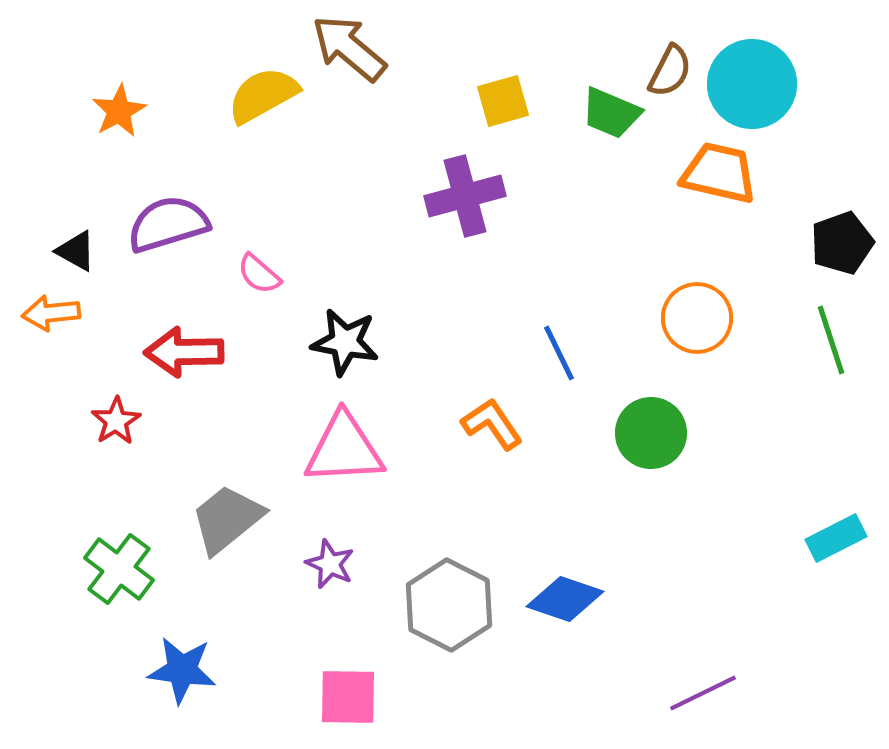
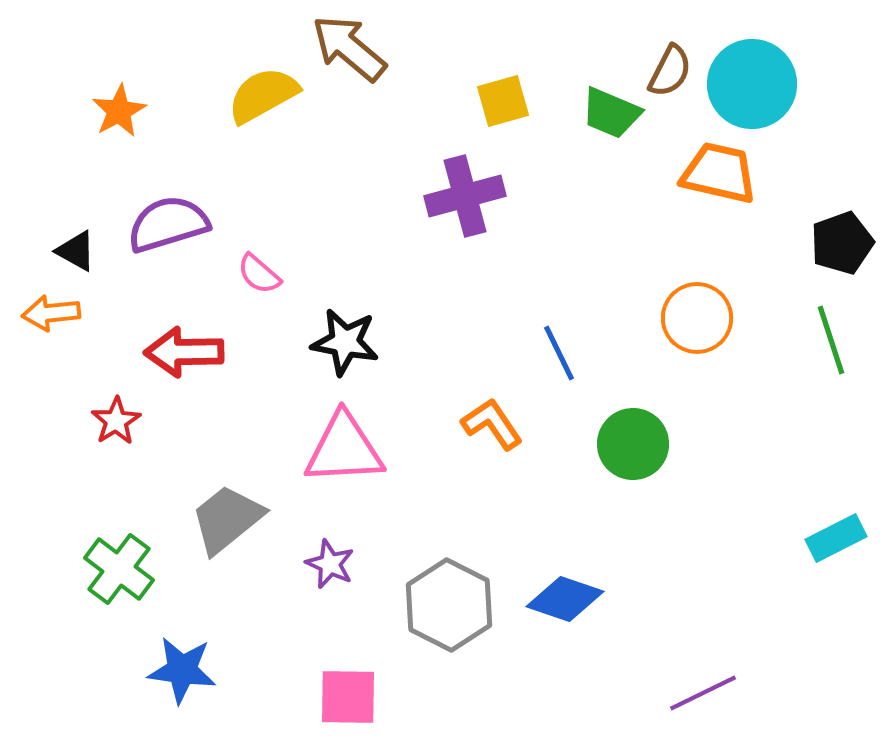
green circle: moved 18 px left, 11 px down
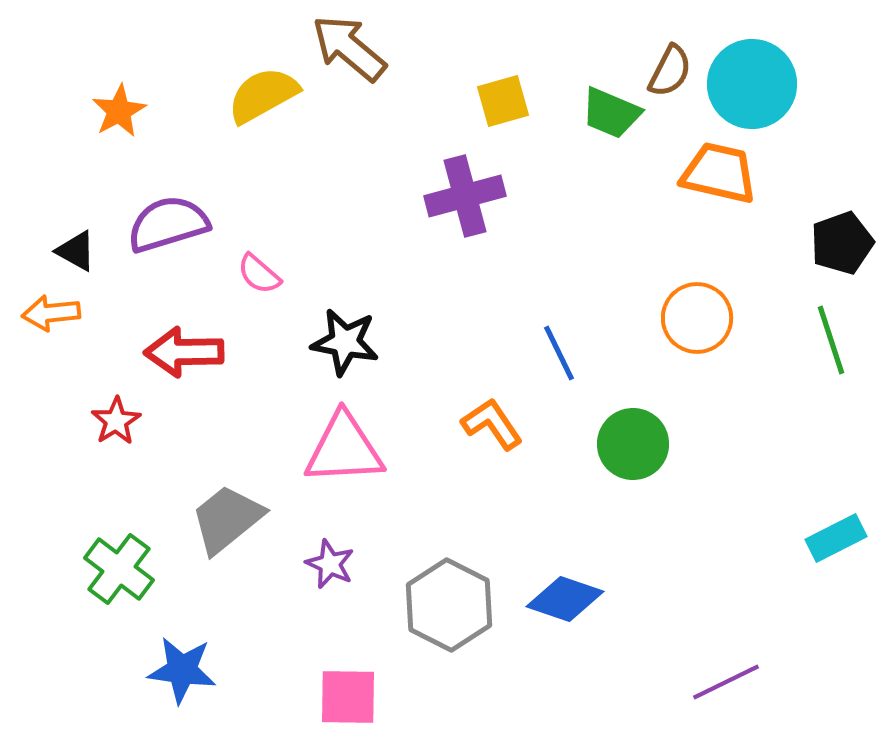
purple line: moved 23 px right, 11 px up
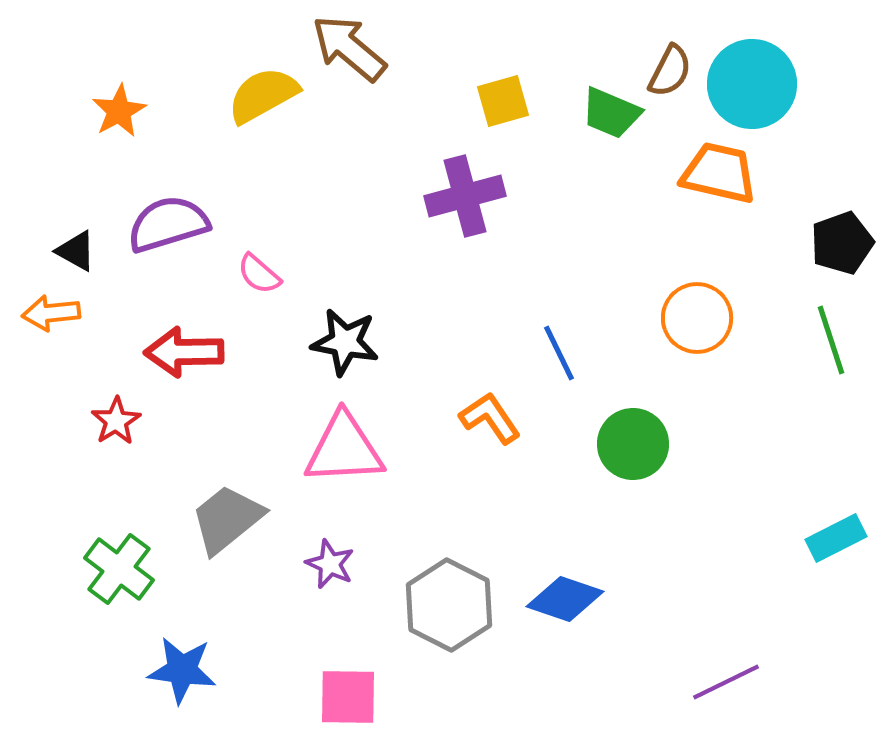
orange L-shape: moved 2 px left, 6 px up
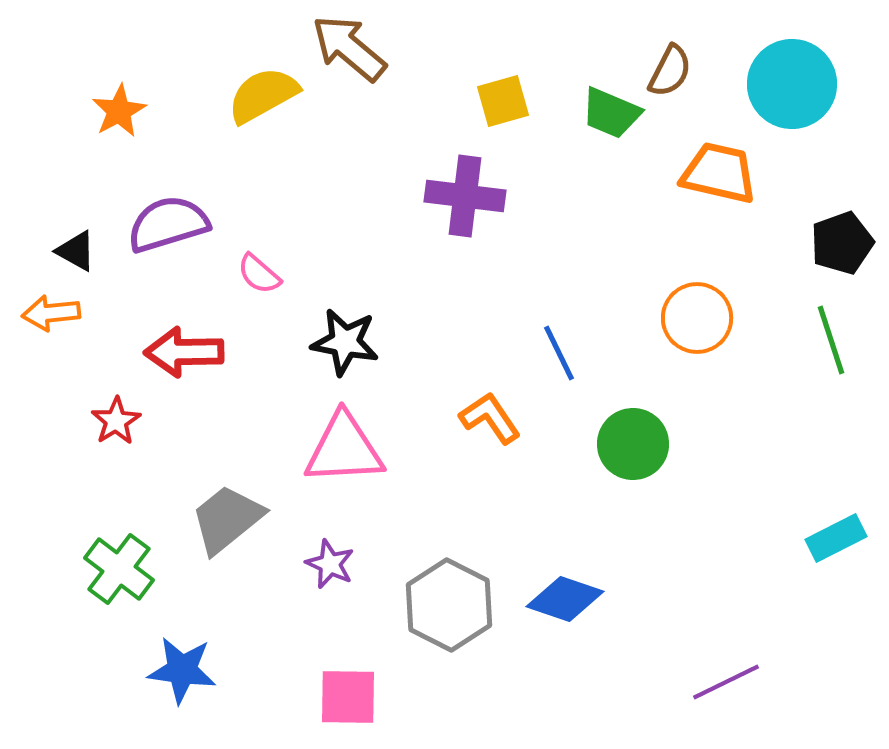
cyan circle: moved 40 px right
purple cross: rotated 22 degrees clockwise
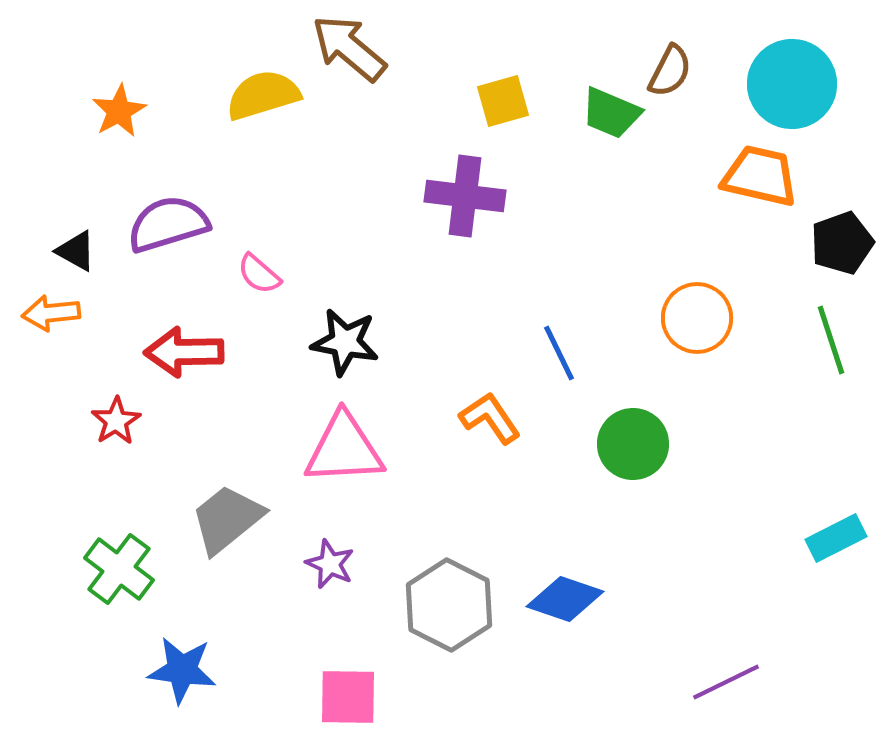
yellow semicircle: rotated 12 degrees clockwise
orange trapezoid: moved 41 px right, 3 px down
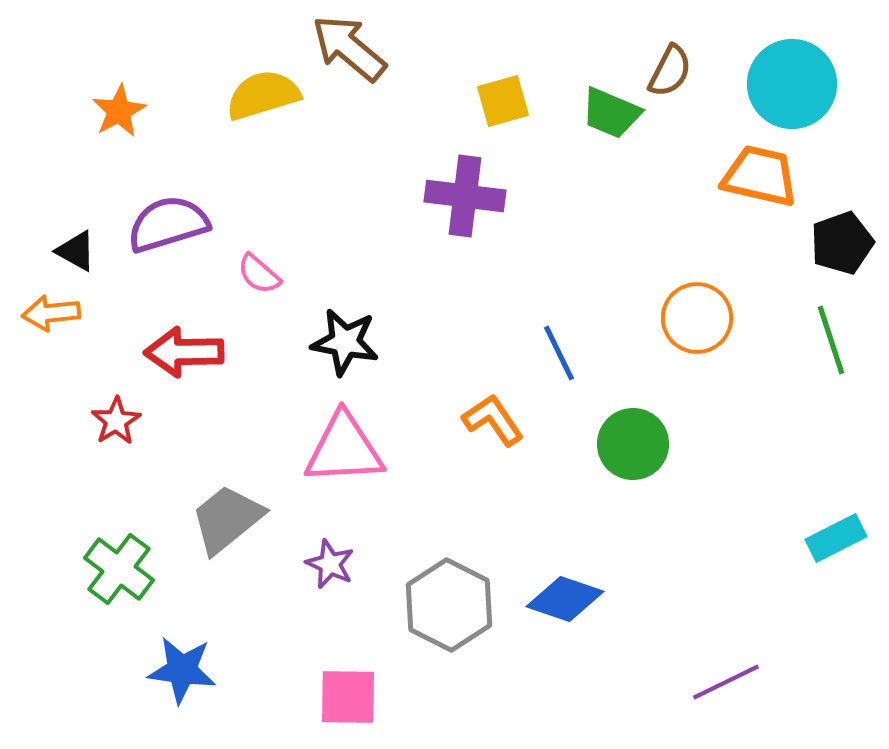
orange L-shape: moved 3 px right, 2 px down
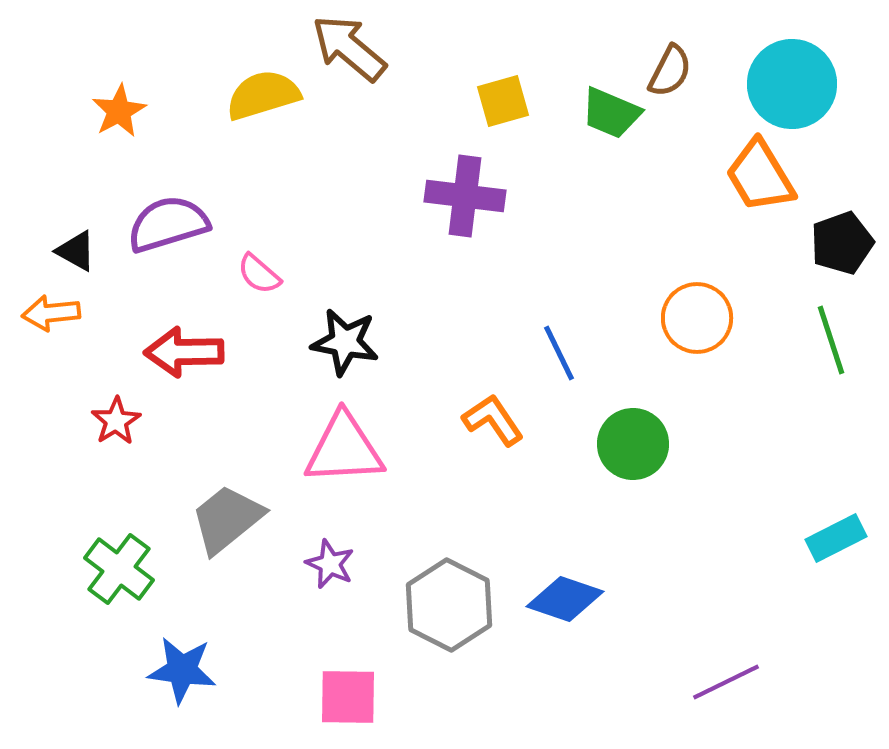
orange trapezoid: rotated 134 degrees counterclockwise
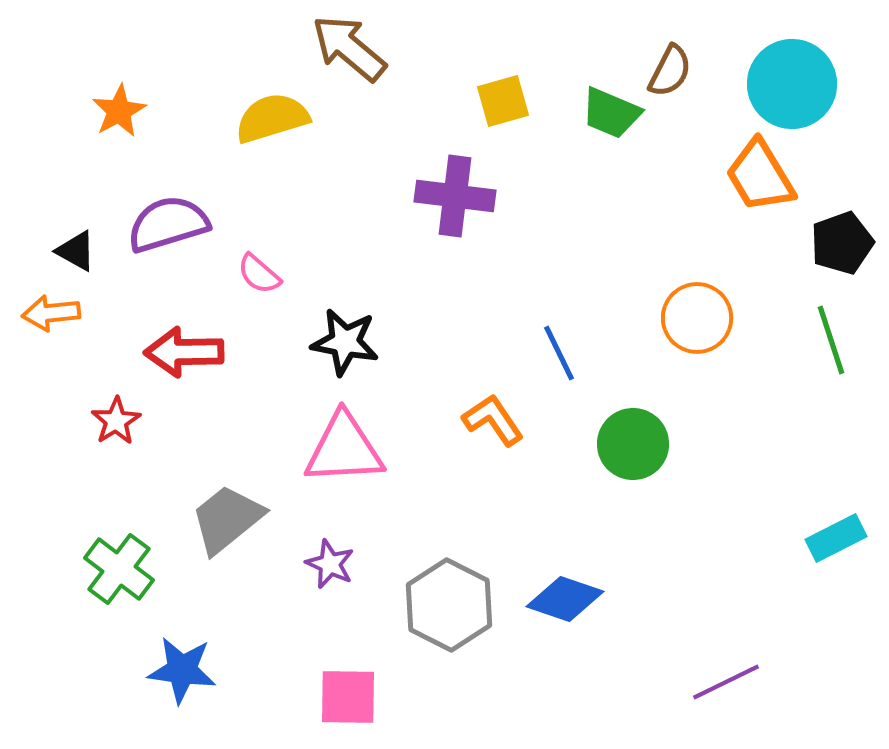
yellow semicircle: moved 9 px right, 23 px down
purple cross: moved 10 px left
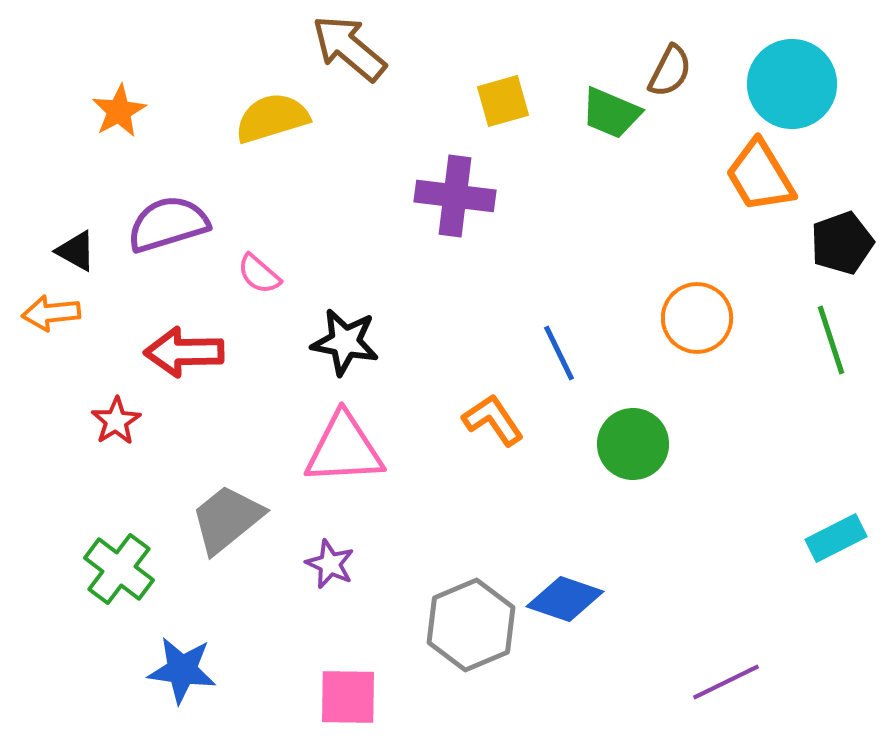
gray hexagon: moved 22 px right, 20 px down; rotated 10 degrees clockwise
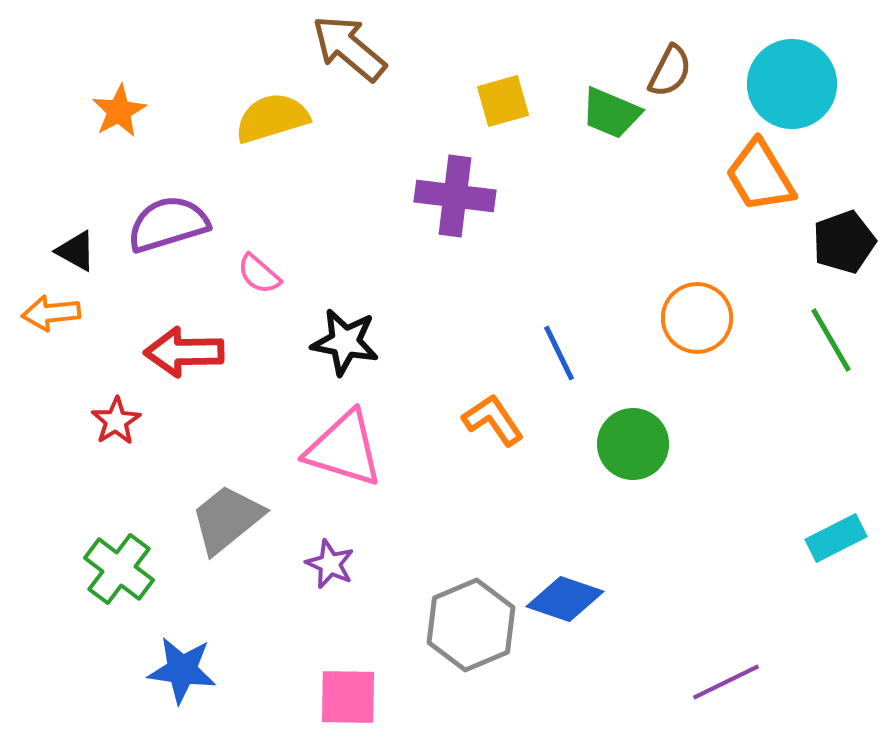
black pentagon: moved 2 px right, 1 px up
green line: rotated 12 degrees counterclockwise
pink triangle: rotated 20 degrees clockwise
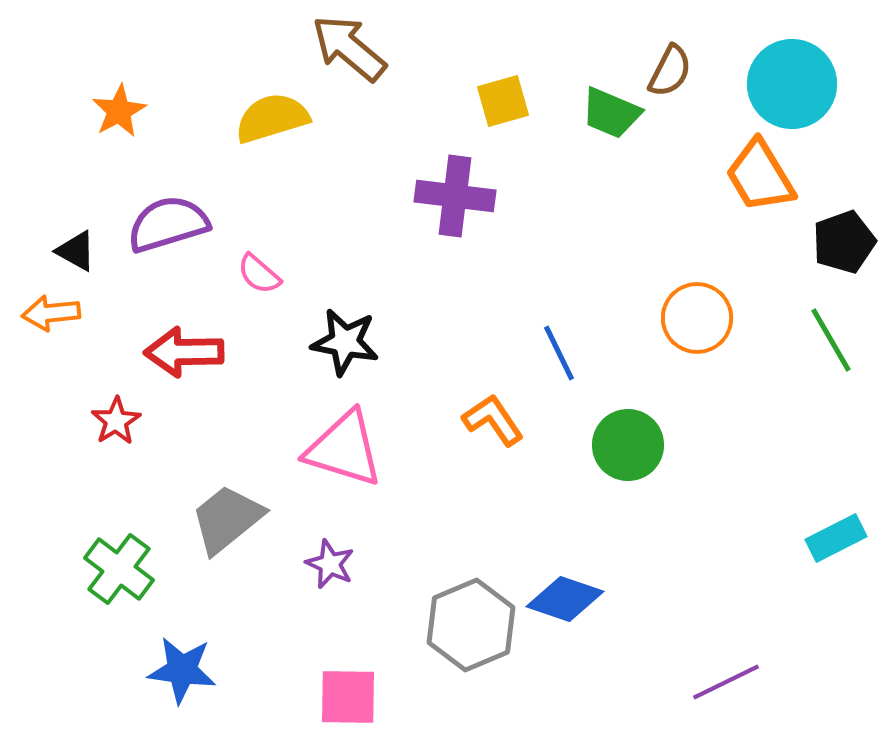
green circle: moved 5 px left, 1 px down
